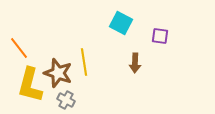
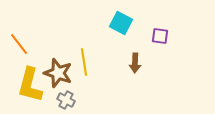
orange line: moved 4 px up
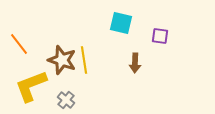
cyan square: rotated 15 degrees counterclockwise
yellow line: moved 2 px up
brown star: moved 4 px right, 13 px up
yellow L-shape: moved 1 px right, 1 px down; rotated 54 degrees clockwise
gray cross: rotated 12 degrees clockwise
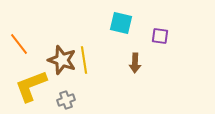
gray cross: rotated 30 degrees clockwise
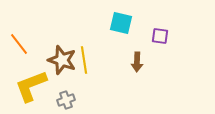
brown arrow: moved 2 px right, 1 px up
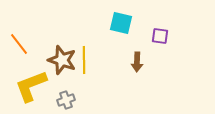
yellow line: rotated 8 degrees clockwise
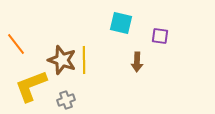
orange line: moved 3 px left
